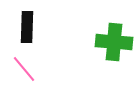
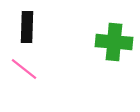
pink line: rotated 12 degrees counterclockwise
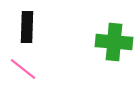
pink line: moved 1 px left
